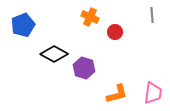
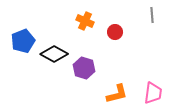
orange cross: moved 5 px left, 4 px down
blue pentagon: moved 16 px down
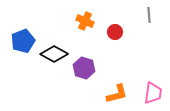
gray line: moved 3 px left
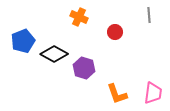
orange cross: moved 6 px left, 4 px up
orange L-shape: rotated 85 degrees clockwise
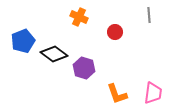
black diamond: rotated 8 degrees clockwise
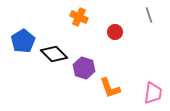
gray line: rotated 14 degrees counterclockwise
blue pentagon: rotated 10 degrees counterclockwise
black diamond: rotated 8 degrees clockwise
orange L-shape: moved 7 px left, 6 px up
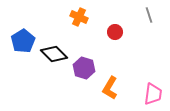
orange L-shape: rotated 50 degrees clockwise
pink trapezoid: moved 1 px down
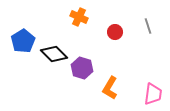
gray line: moved 1 px left, 11 px down
purple hexagon: moved 2 px left
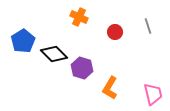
pink trapezoid: rotated 20 degrees counterclockwise
